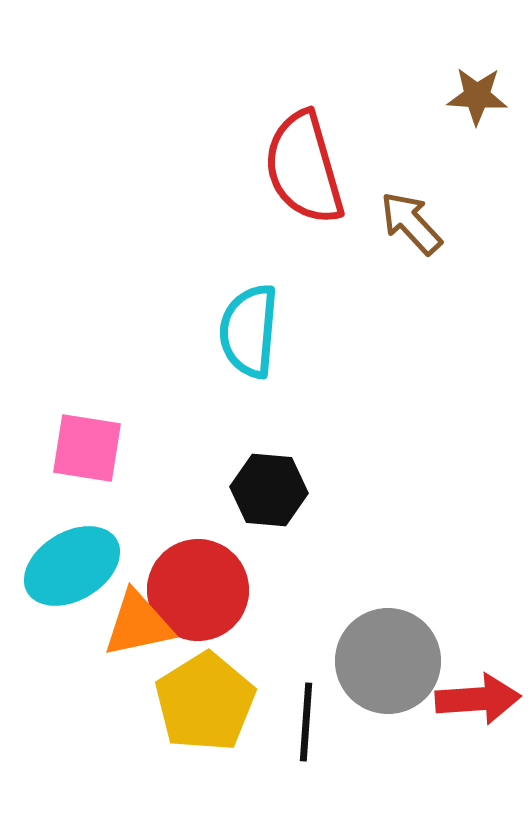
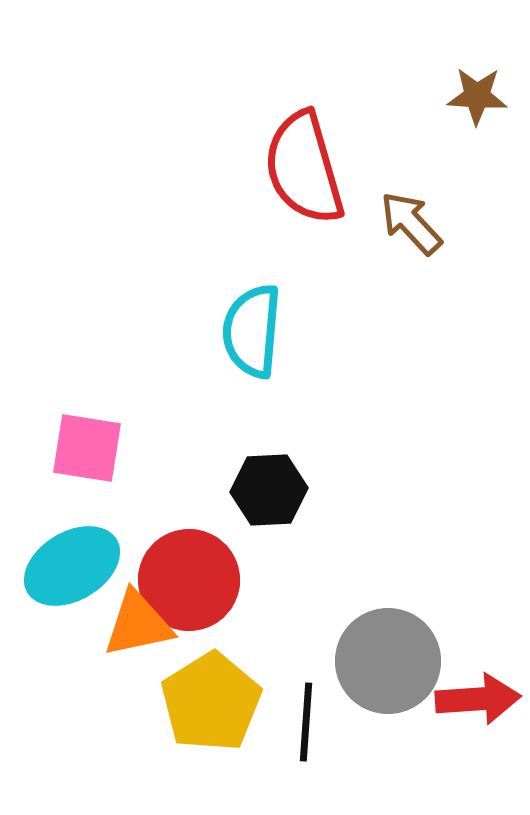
cyan semicircle: moved 3 px right
black hexagon: rotated 8 degrees counterclockwise
red circle: moved 9 px left, 10 px up
yellow pentagon: moved 6 px right
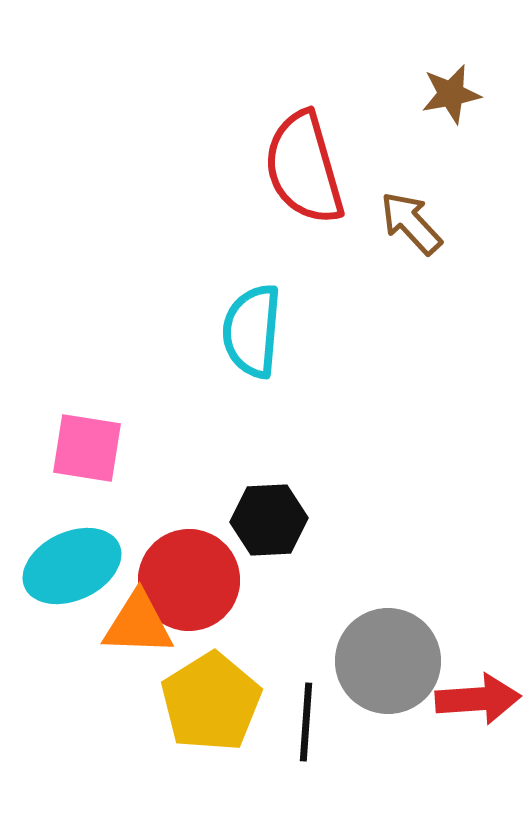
brown star: moved 26 px left, 2 px up; rotated 14 degrees counterclockwise
black hexagon: moved 30 px down
cyan ellipse: rotated 6 degrees clockwise
orange triangle: rotated 14 degrees clockwise
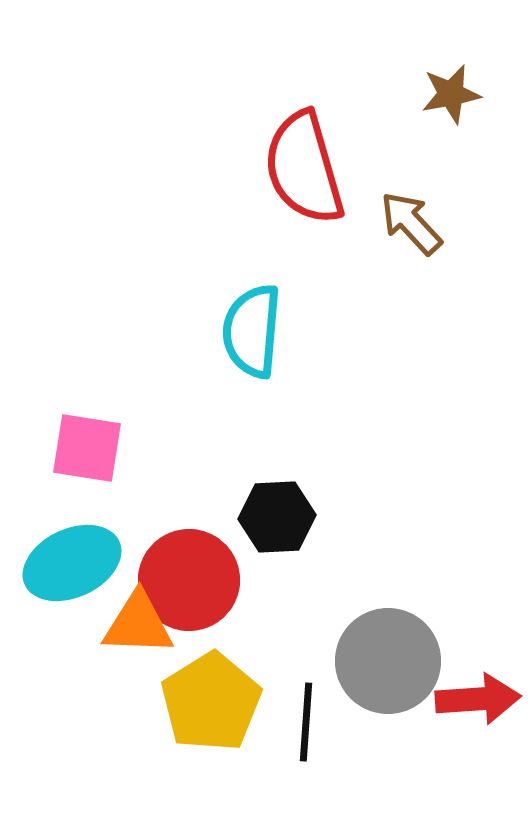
black hexagon: moved 8 px right, 3 px up
cyan ellipse: moved 3 px up
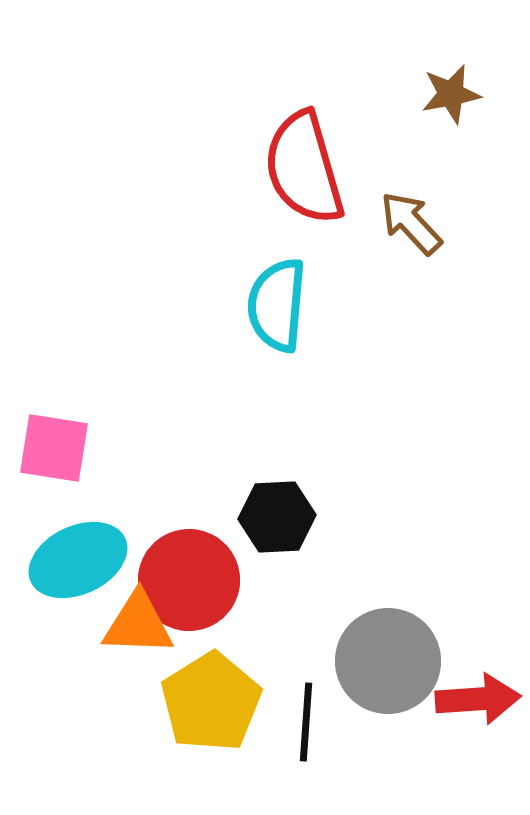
cyan semicircle: moved 25 px right, 26 px up
pink square: moved 33 px left
cyan ellipse: moved 6 px right, 3 px up
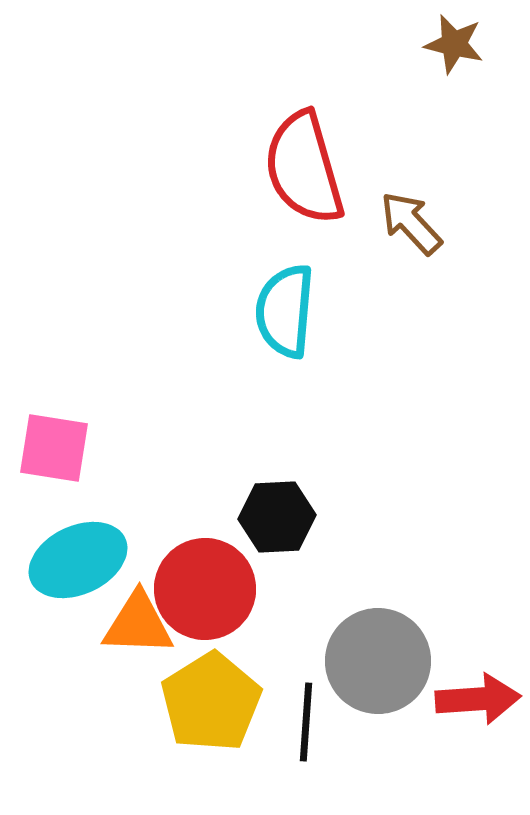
brown star: moved 3 px right, 50 px up; rotated 24 degrees clockwise
cyan semicircle: moved 8 px right, 6 px down
red circle: moved 16 px right, 9 px down
gray circle: moved 10 px left
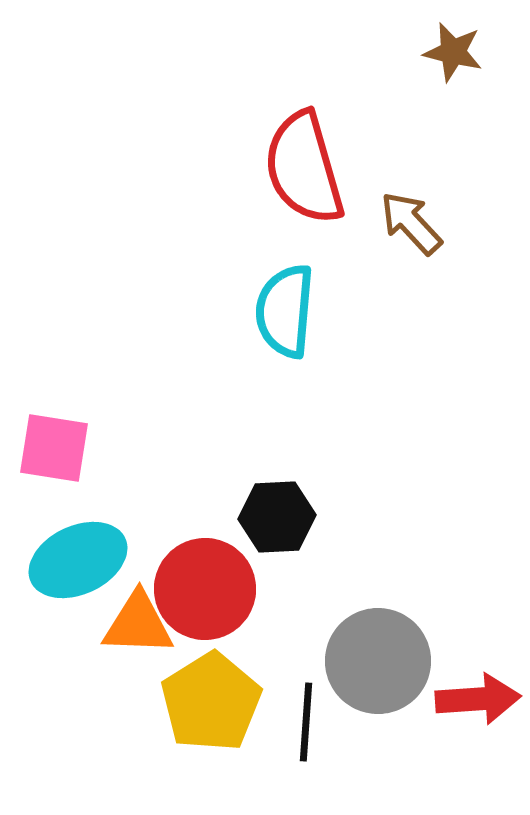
brown star: moved 1 px left, 8 px down
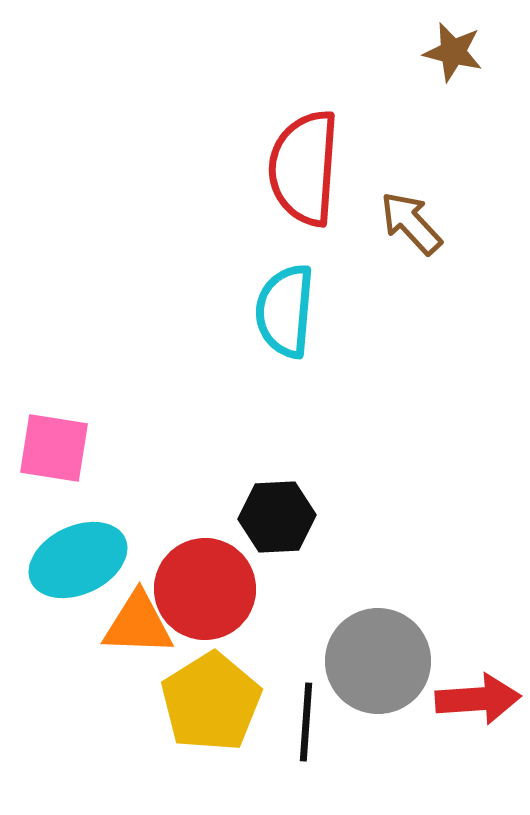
red semicircle: rotated 20 degrees clockwise
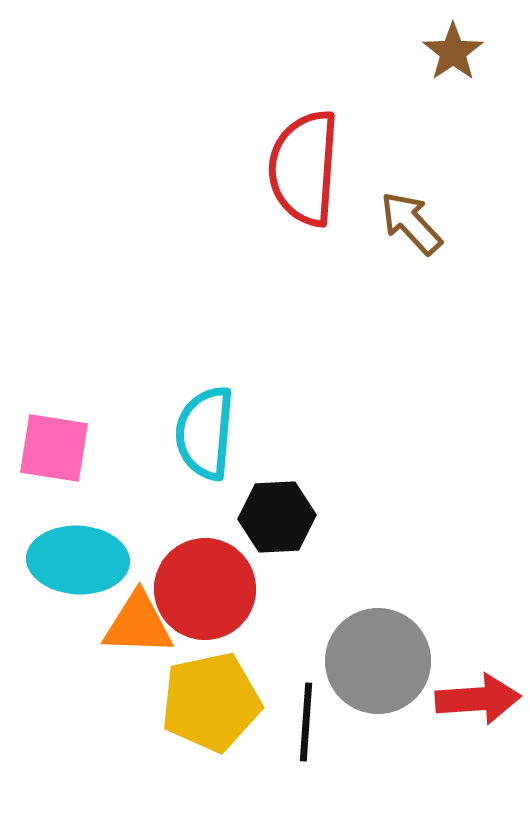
brown star: rotated 24 degrees clockwise
cyan semicircle: moved 80 px left, 122 px down
cyan ellipse: rotated 28 degrees clockwise
yellow pentagon: rotated 20 degrees clockwise
